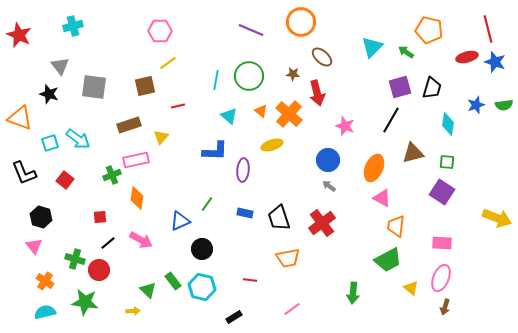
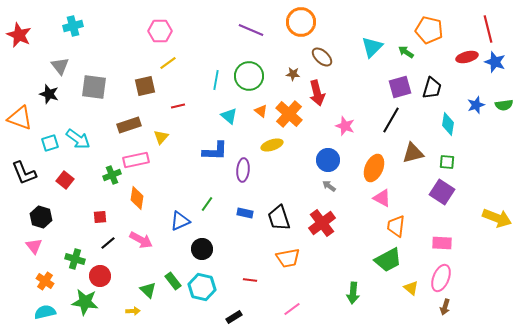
red circle at (99, 270): moved 1 px right, 6 px down
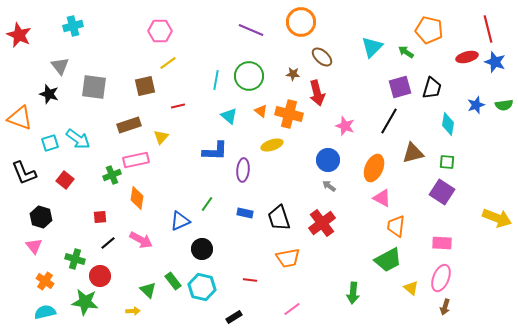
orange cross at (289, 114): rotated 28 degrees counterclockwise
black line at (391, 120): moved 2 px left, 1 px down
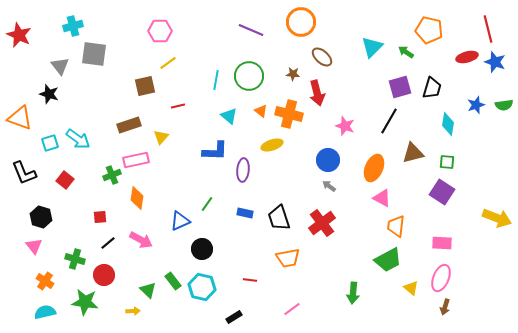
gray square at (94, 87): moved 33 px up
red circle at (100, 276): moved 4 px right, 1 px up
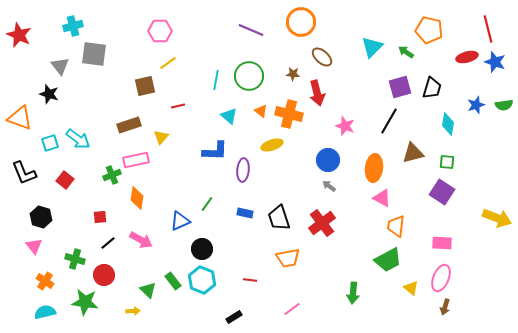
orange ellipse at (374, 168): rotated 16 degrees counterclockwise
cyan hexagon at (202, 287): moved 7 px up; rotated 8 degrees clockwise
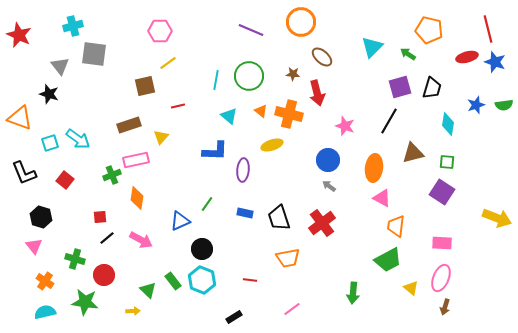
green arrow at (406, 52): moved 2 px right, 2 px down
black line at (108, 243): moved 1 px left, 5 px up
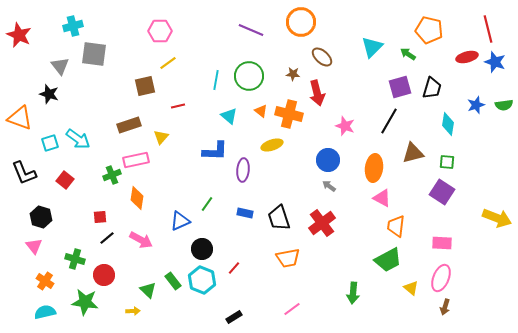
red line at (250, 280): moved 16 px left, 12 px up; rotated 56 degrees counterclockwise
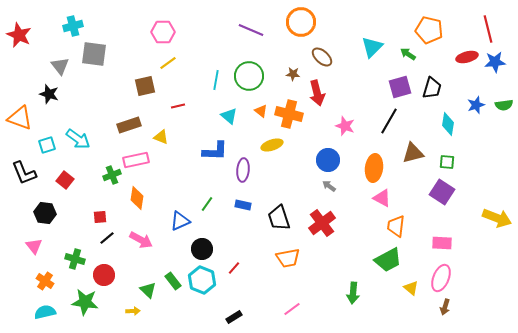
pink hexagon at (160, 31): moved 3 px right, 1 px down
blue star at (495, 62): rotated 25 degrees counterclockwise
yellow triangle at (161, 137): rotated 49 degrees counterclockwise
cyan square at (50, 143): moved 3 px left, 2 px down
blue rectangle at (245, 213): moved 2 px left, 8 px up
black hexagon at (41, 217): moved 4 px right, 4 px up; rotated 10 degrees counterclockwise
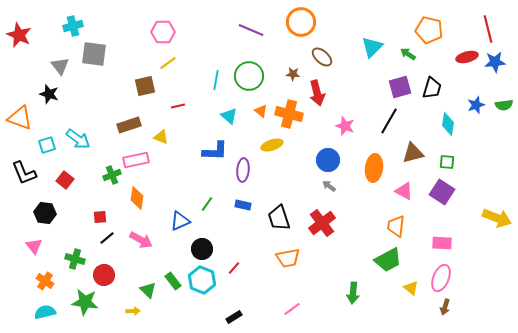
pink triangle at (382, 198): moved 22 px right, 7 px up
